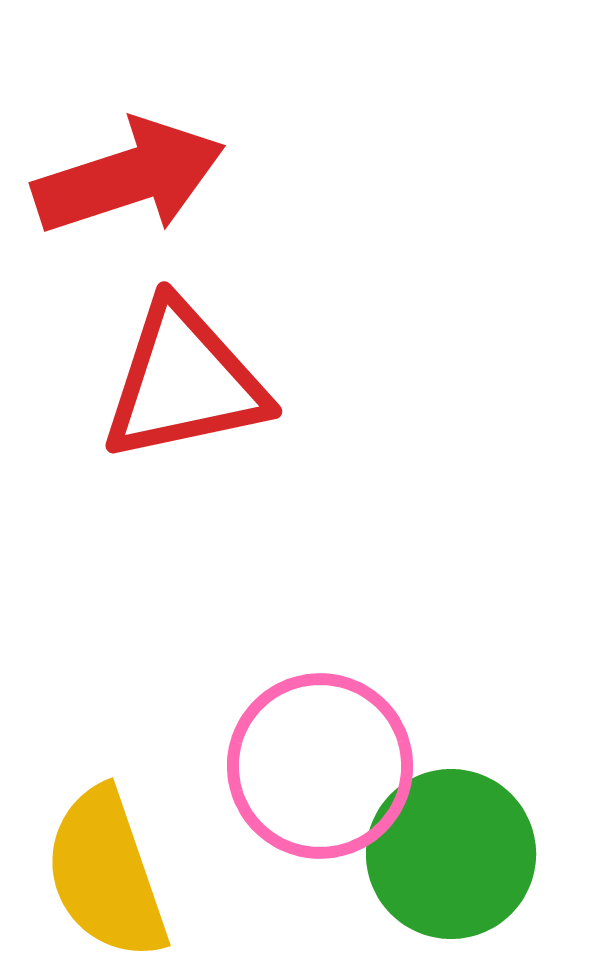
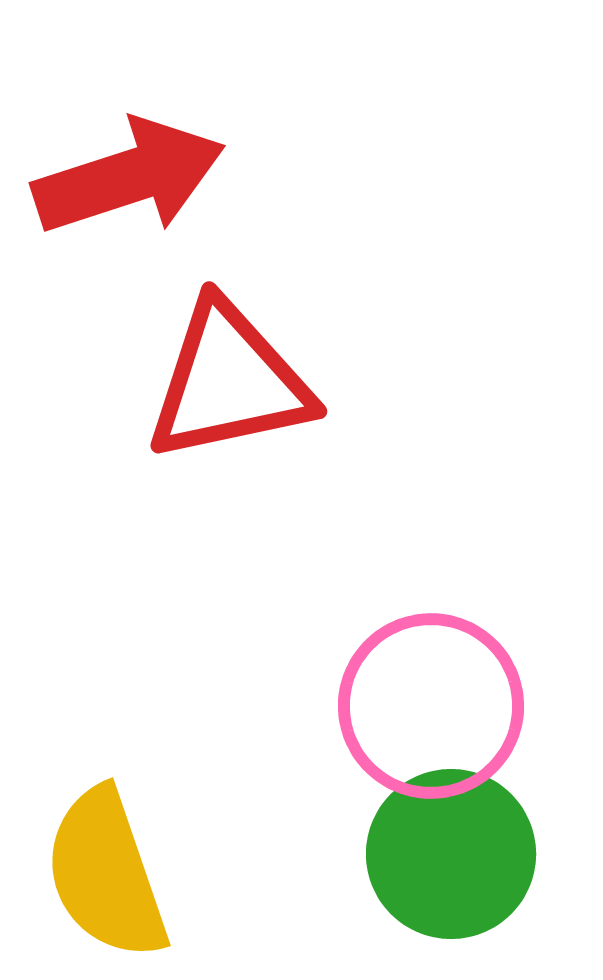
red triangle: moved 45 px right
pink circle: moved 111 px right, 60 px up
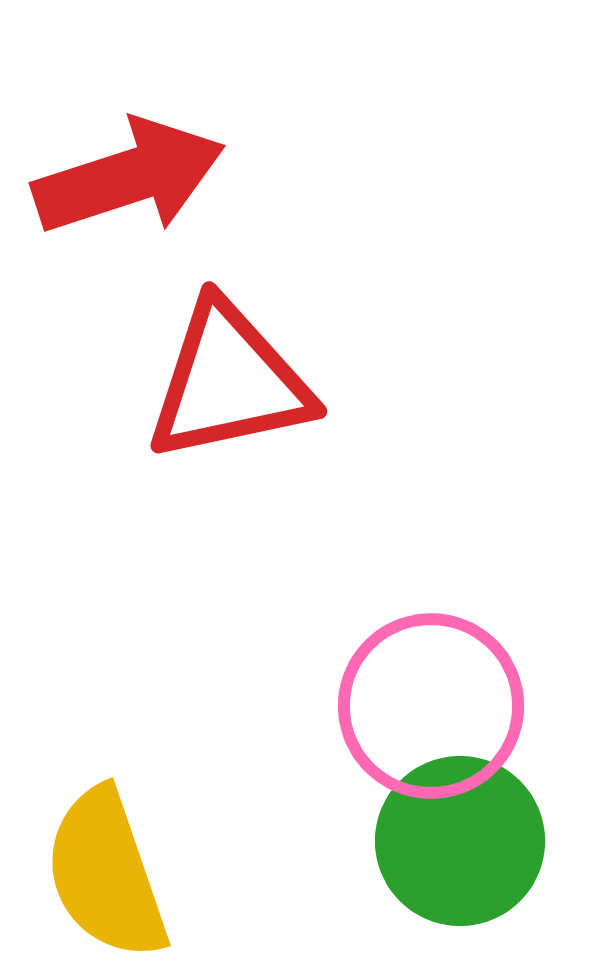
green circle: moved 9 px right, 13 px up
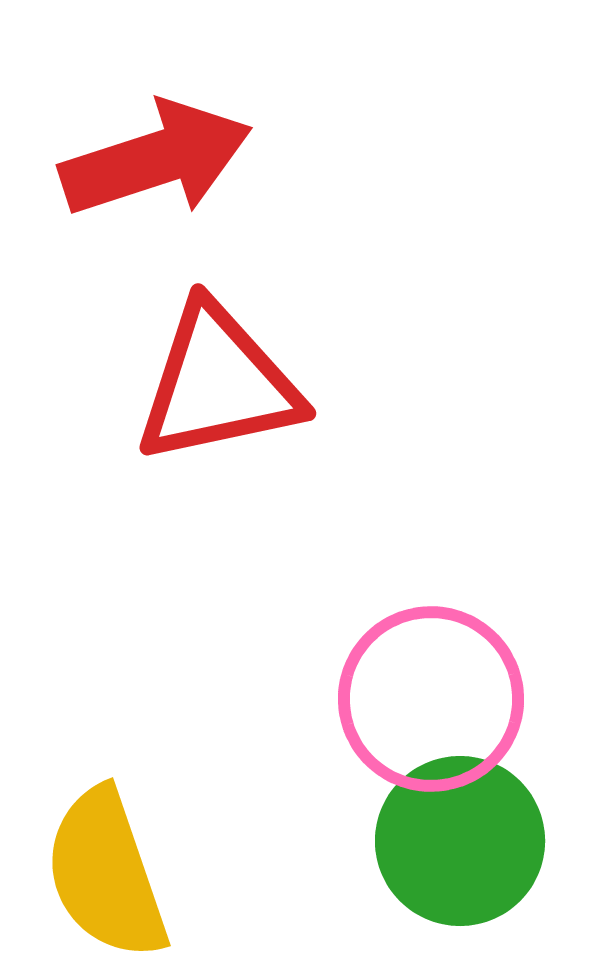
red arrow: moved 27 px right, 18 px up
red triangle: moved 11 px left, 2 px down
pink circle: moved 7 px up
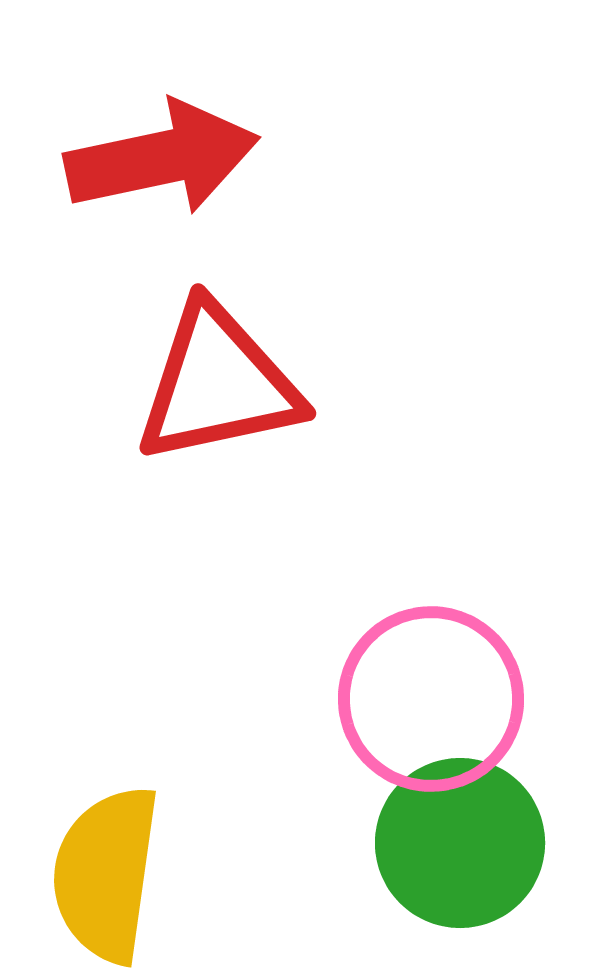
red arrow: moved 6 px right, 1 px up; rotated 6 degrees clockwise
green circle: moved 2 px down
yellow semicircle: rotated 27 degrees clockwise
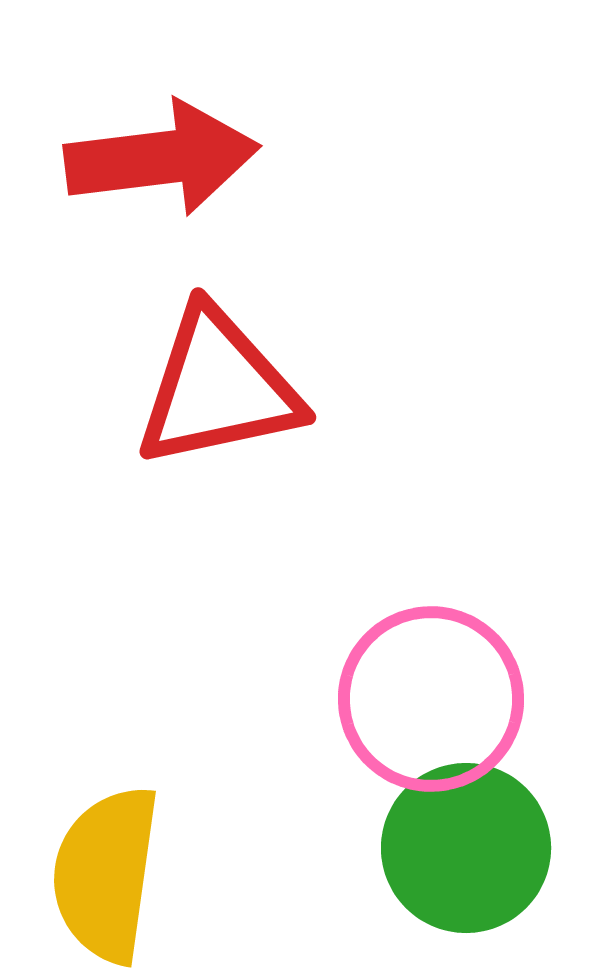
red arrow: rotated 5 degrees clockwise
red triangle: moved 4 px down
green circle: moved 6 px right, 5 px down
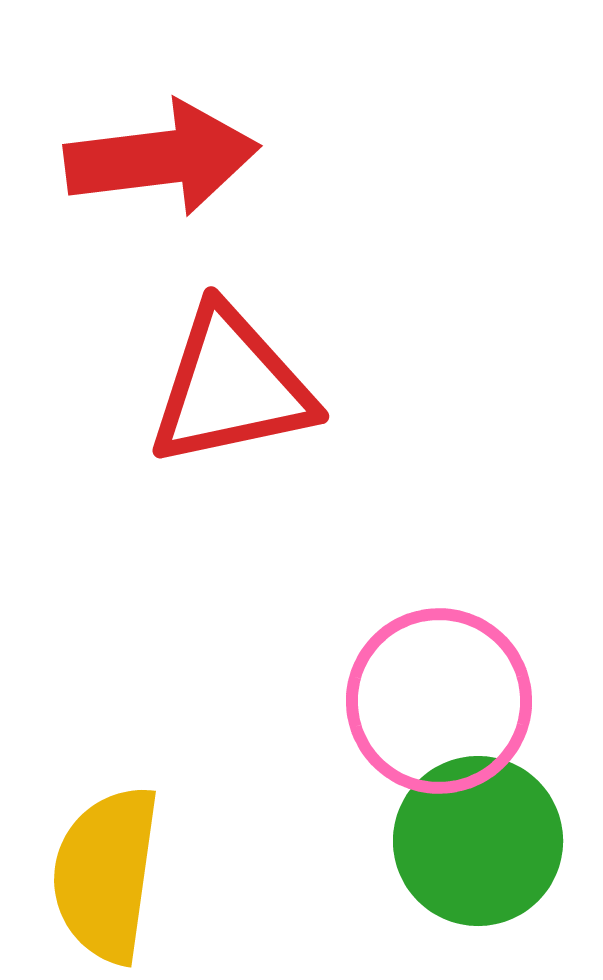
red triangle: moved 13 px right, 1 px up
pink circle: moved 8 px right, 2 px down
green circle: moved 12 px right, 7 px up
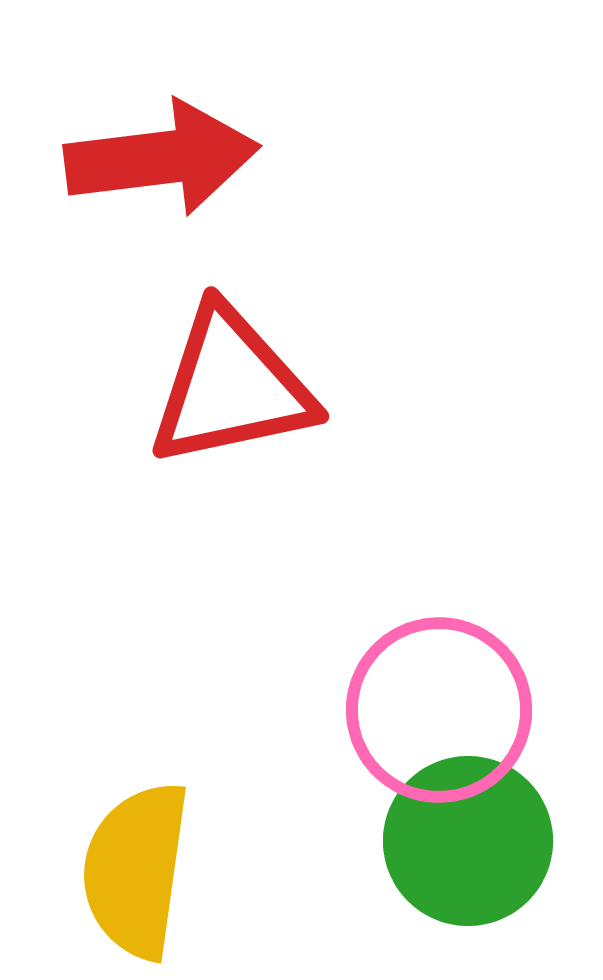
pink circle: moved 9 px down
green circle: moved 10 px left
yellow semicircle: moved 30 px right, 4 px up
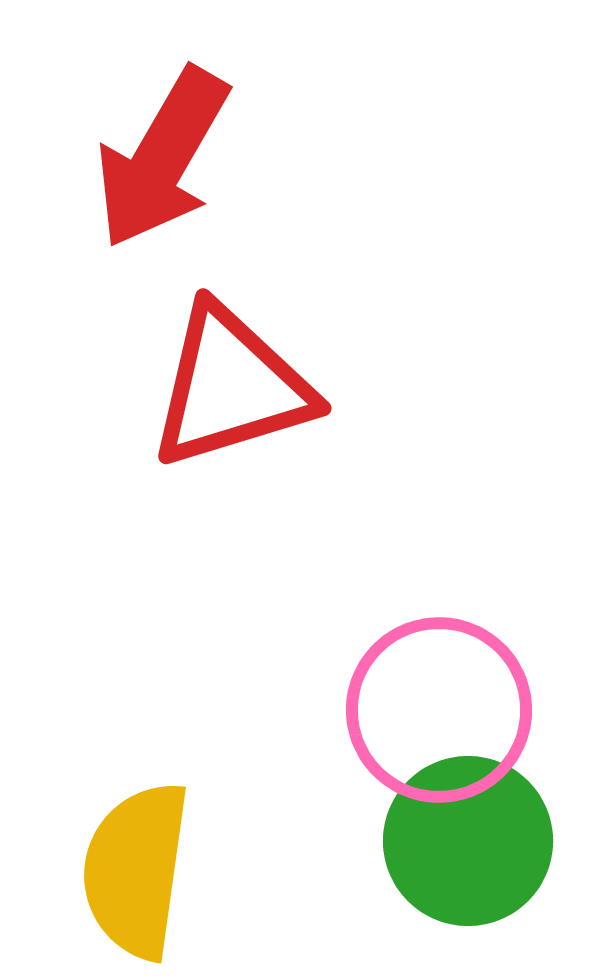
red arrow: rotated 127 degrees clockwise
red triangle: rotated 5 degrees counterclockwise
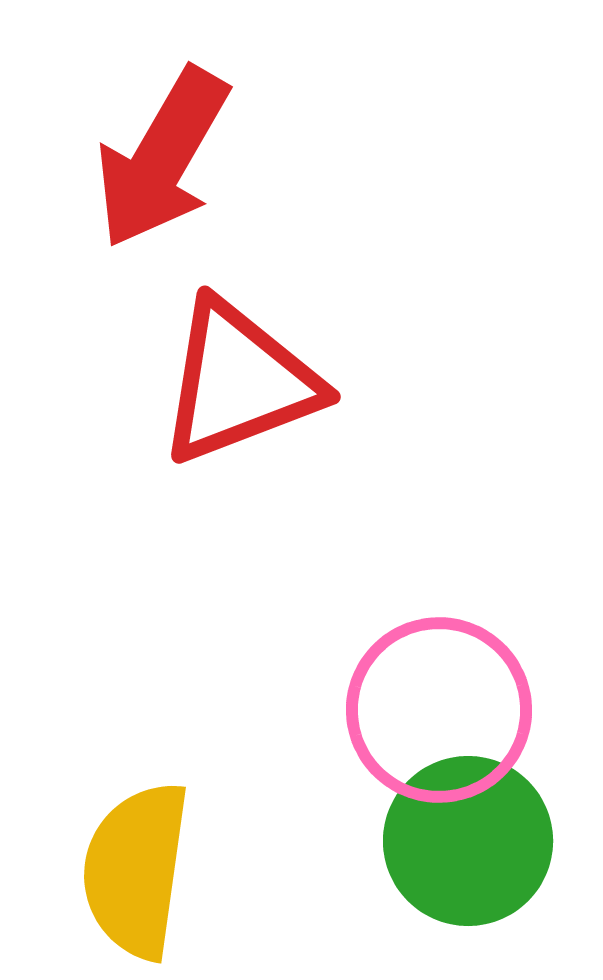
red triangle: moved 8 px right, 5 px up; rotated 4 degrees counterclockwise
